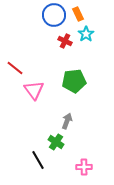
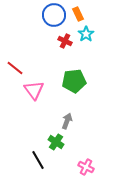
pink cross: moved 2 px right; rotated 28 degrees clockwise
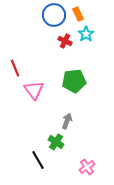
red line: rotated 30 degrees clockwise
pink cross: moved 1 px right; rotated 28 degrees clockwise
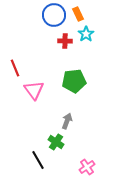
red cross: rotated 24 degrees counterclockwise
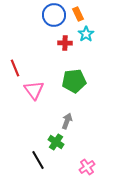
red cross: moved 2 px down
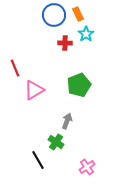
green pentagon: moved 5 px right, 4 px down; rotated 15 degrees counterclockwise
pink triangle: rotated 35 degrees clockwise
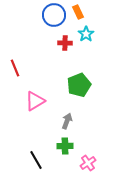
orange rectangle: moved 2 px up
pink triangle: moved 1 px right, 11 px down
green cross: moved 9 px right, 4 px down; rotated 35 degrees counterclockwise
black line: moved 2 px left
pink cross: moved 1 px right, 4 px up
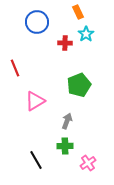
blue circle: moved 17 px left, 7 px down
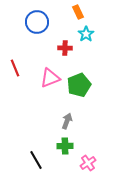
red cross: moved 5 px down
pink triangle: moved 15 px right, 23 px up; rotated 10 degrees clockwise
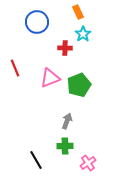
cyan star: moved 3 px left
